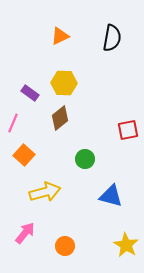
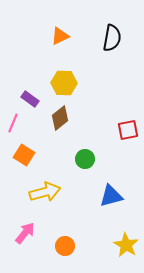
purple rectangle: moved 6 px down
orange square: rotated 10 degrees counterclockwise
blue triangle: rotated 30 degrees counterclockwise
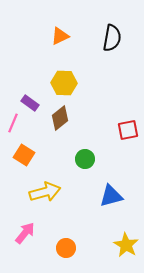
purple rectangle: moved 4 px down
orange circle: moved 1 px right, 2 px down
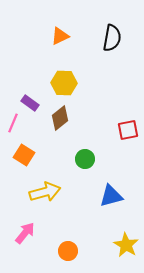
orange circle: moved 2 px right, 3 px down
